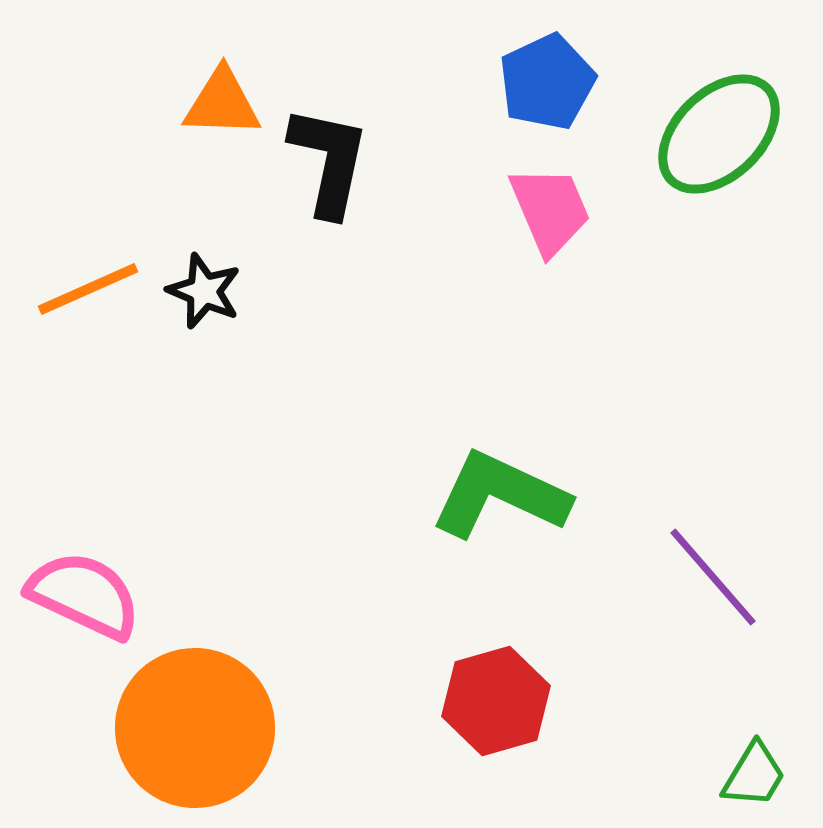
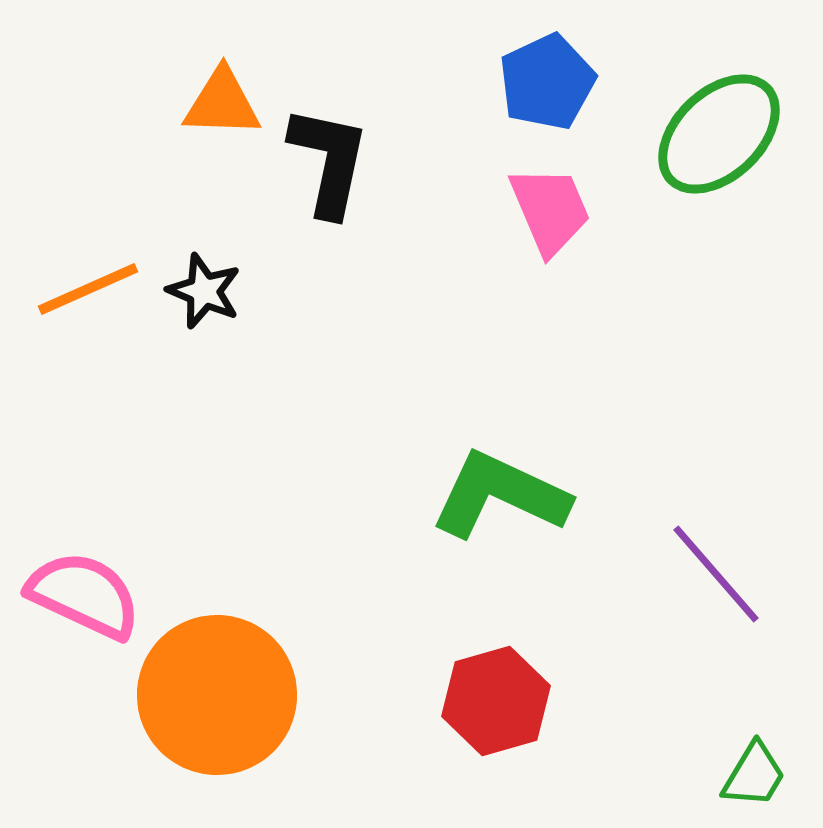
purple line: moved 3 px right, 3 px up
orange circle: moved 22 px right, 33 px up
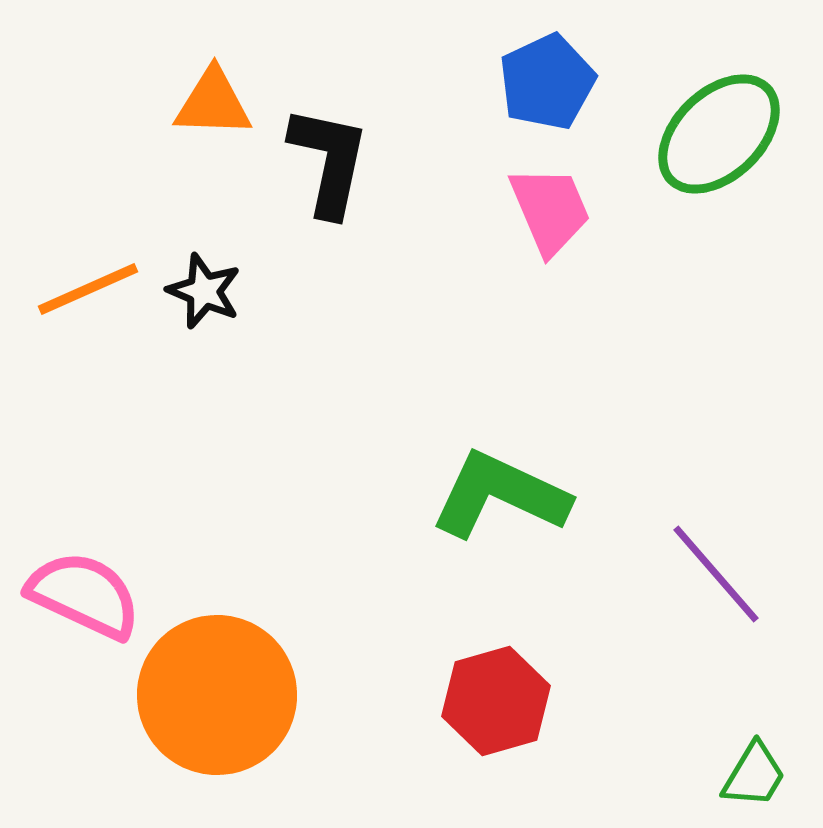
orange triangle: moved 9 px left
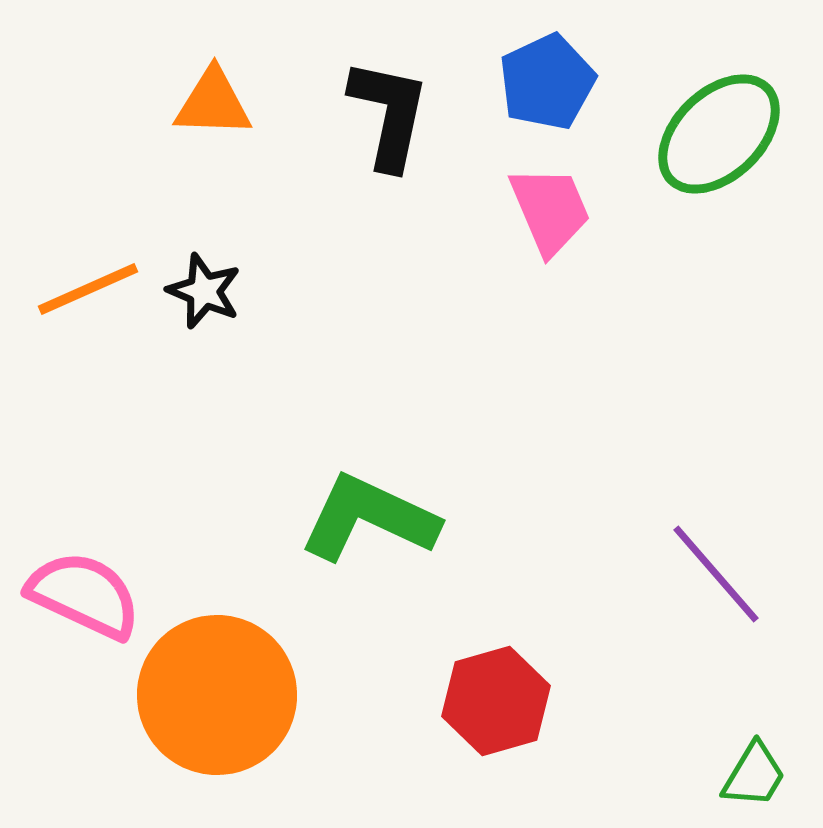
black L-shape: moved 60 px right, 47 px up
green L-shape: moved 131 px left, 23 px down
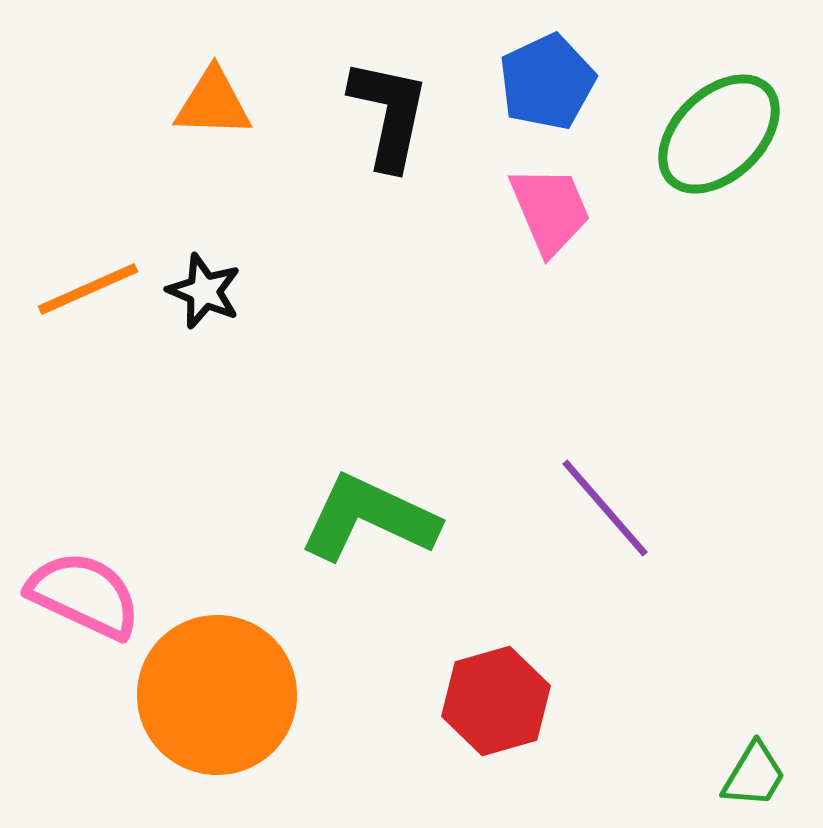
purple line: moved 111 px left, 66 px up
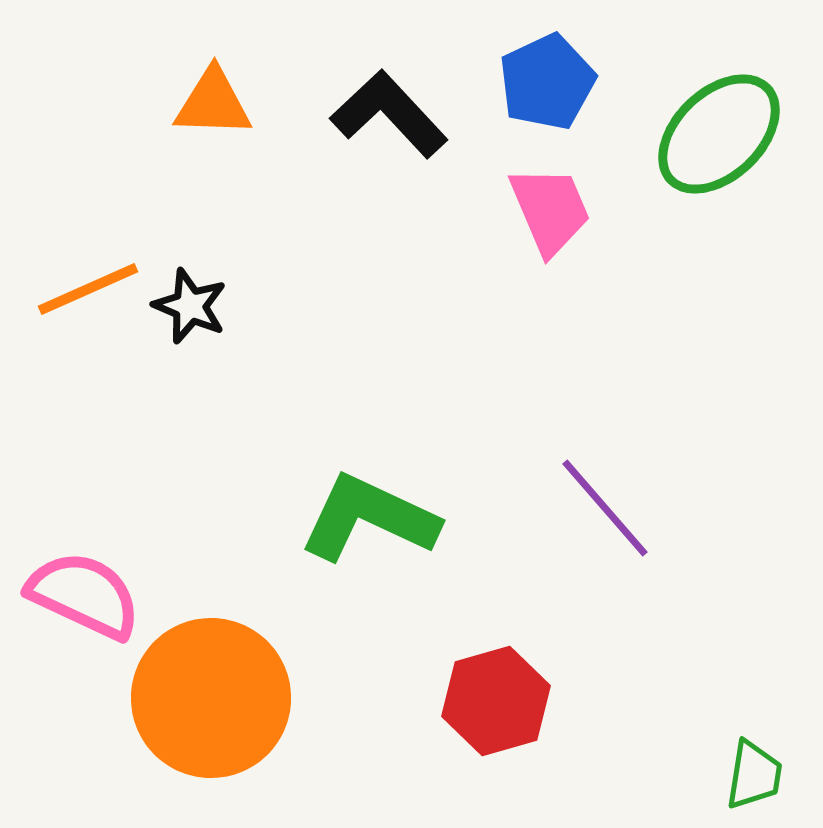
black L-shape: rotated 55 degrees counterclockwise
black star: moved 14 px left, 15 px down
orange circle: moved 6 px left, 3 px down
green trapezoid: rotated 22 degrees counterclockwise
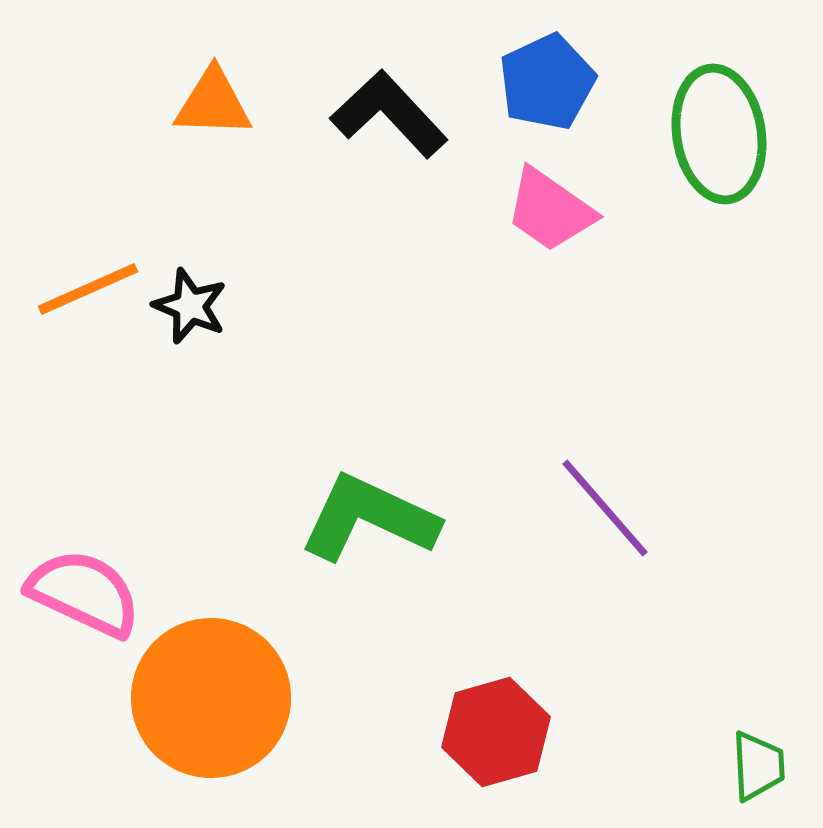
green ellipse: rotated 55 degrees counterclockwise
pink trapezoid: rotated 148 degrees clockwise
pink semicircle: moved 2 px up
red hexagon: moved 31 px down
green trapezoid: moved 4 px right, 9 px up; rotated 12 degrees counterclockwise
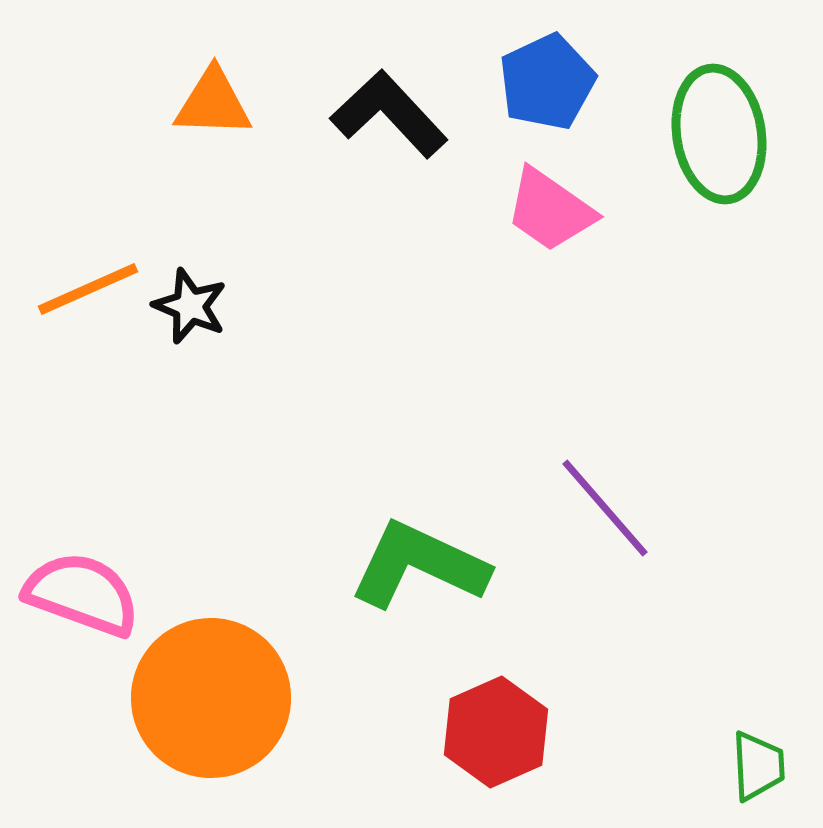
green L-shape: moved 50 px right, 47 px down
pink semicircle: moved 2 px left, 1 px down; rotated 5 degrees counterclockwise
red hexagon: rotated 8 degrees counterclockwise
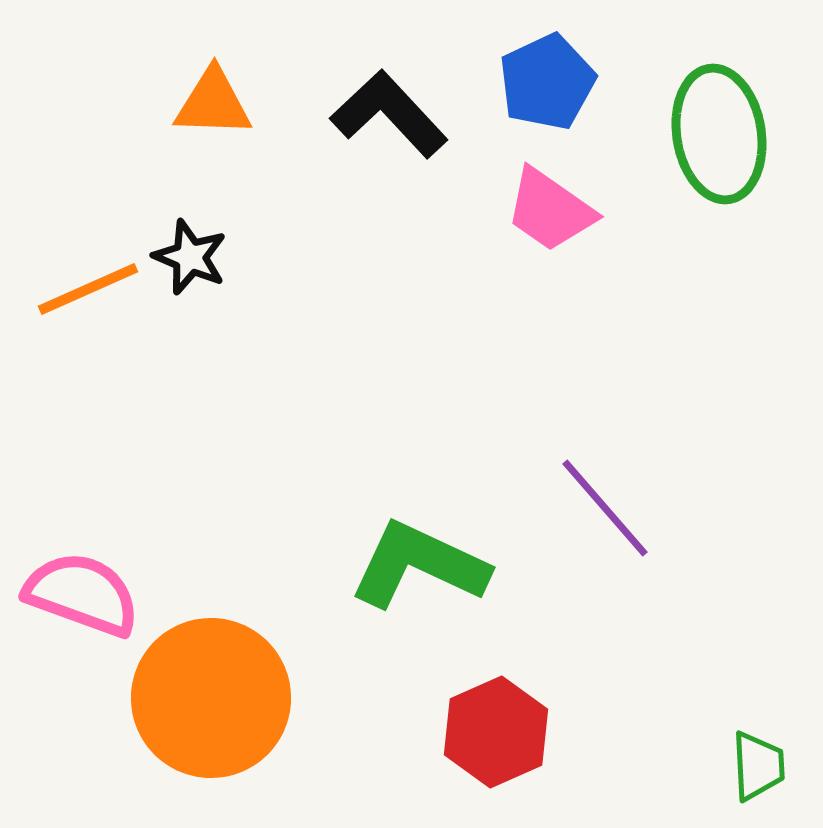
black star: moved 49 px up
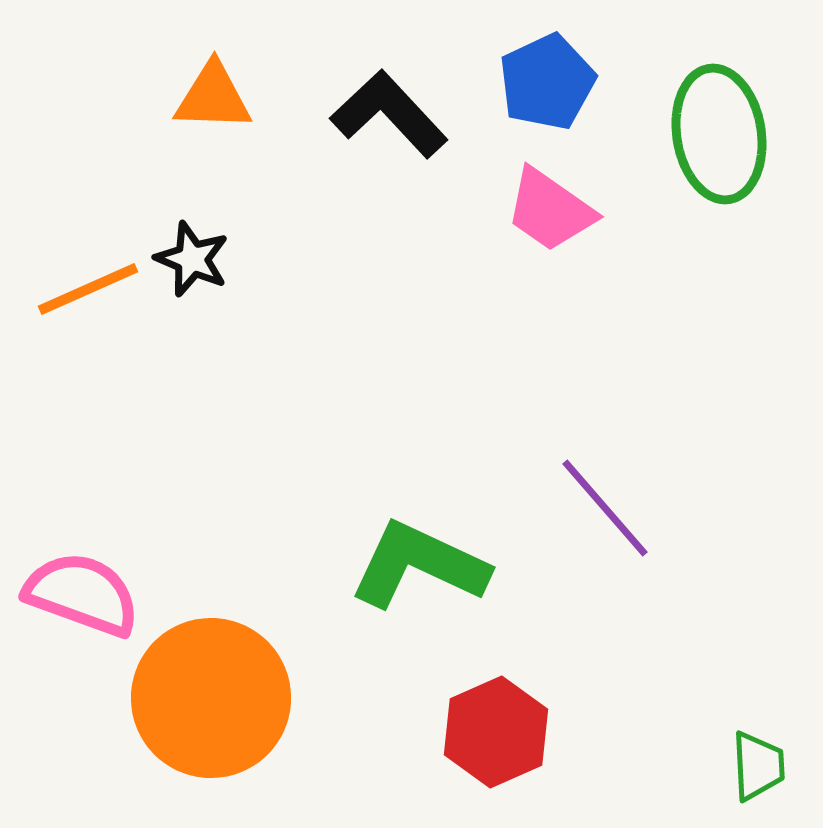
orange triangle: moved 6 px up
black star: moved 2 px right, 2 px down
